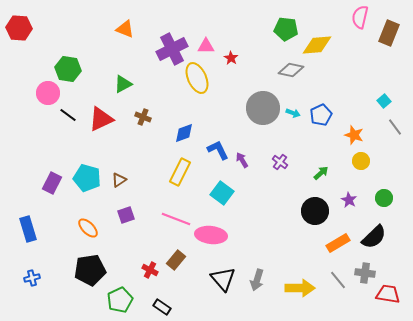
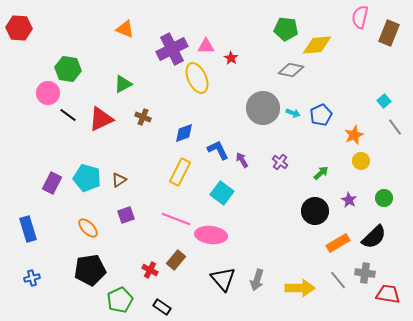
orange star at (354, 135): rotated 30 degrees clockwise
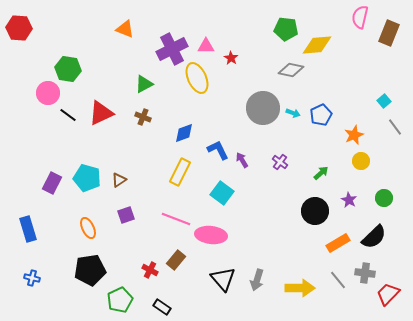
green triangle at (123, 84): moved 21 px right
red triangle at (101, 119): moved 6 px up
orange ellipse at (88, 228): rotated 20 degrees clockwise
blue cross at (32, 278): rotated 28 degrees clockwise
red trapezoid at (388, 294): rotated 55 degrees counterclockwise
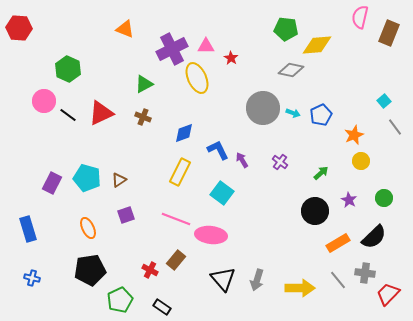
green hexagon at (68, 69): rotated 15 degrees clockwise
pink circle at (48, 93): moved 4 px left, 8 px down
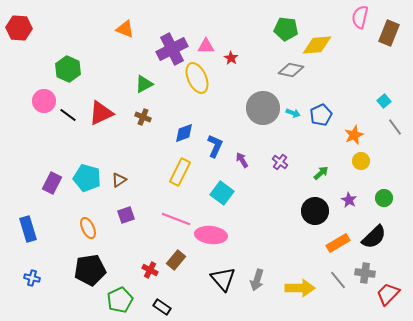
blue L-shape at (218, 150): moved 3 px left, 4 px up; rotated 50 degrees clockwise
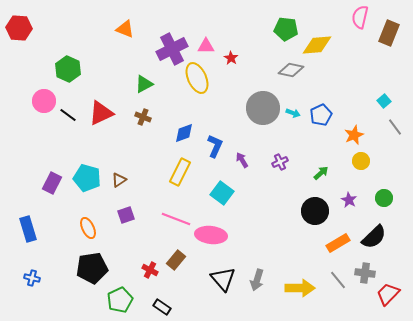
purple cross at (280, 162): rotated 28 degrees clockwise
black pentagon at (90, 270): moved 2 px right, 2 px up
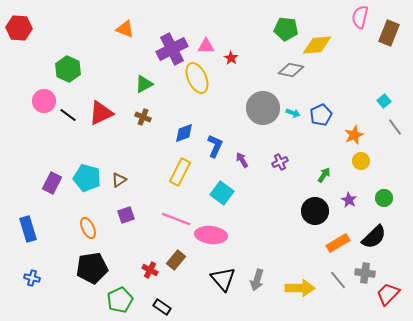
green arrow at (321, 173): moved 3 px right, 2 px down; rotated 14 degrees counterclockwise
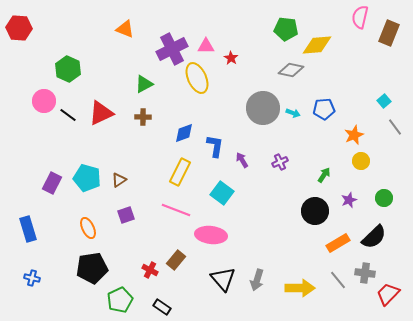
blue pentagon at (321, 115): moved 3 px right, 6 px up; rotated 20 degrees clockwise
brown cross at (143, 117): rotated 21 degrees counterclockwise
blue L-shape at (215, 146): rotated 15 degrees counterclockwise
purple star at (349, 200): rotated 21 degrees clockwise
pink line at (176, 219): moved 9 px up
